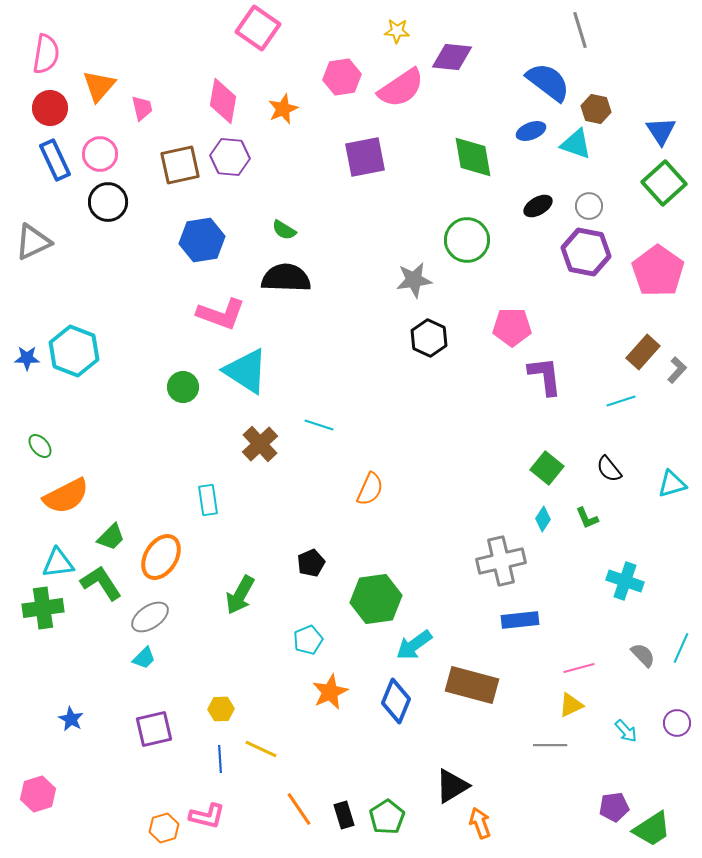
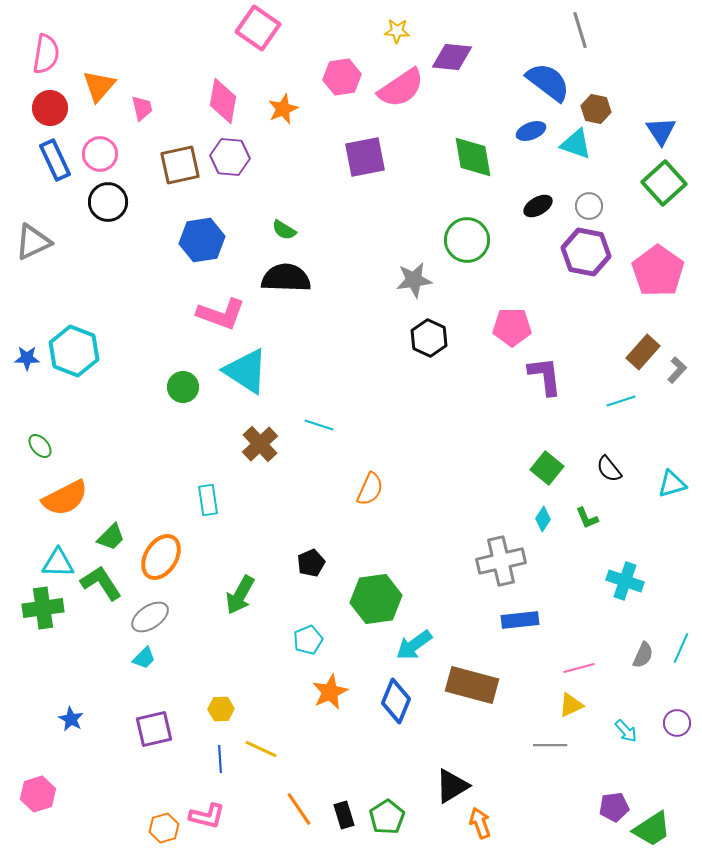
orange semicircle at (66, 496): moved 1 px left, 2 px down
cyan triangle at (58, 563): rotated 8 degrees clockwise
gray semicircle at (643, 655): rotated 68 degrees clockwise
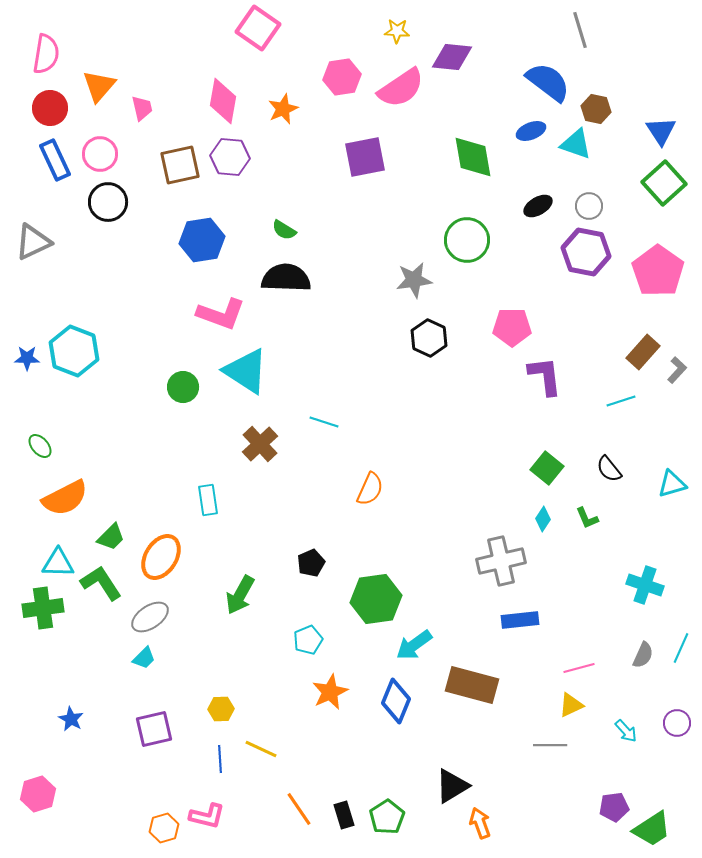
cyan line at (319, 425): moved 5 px right, 3 px up
cyan cross at (625, 581): moved 20 px right, 4 px down
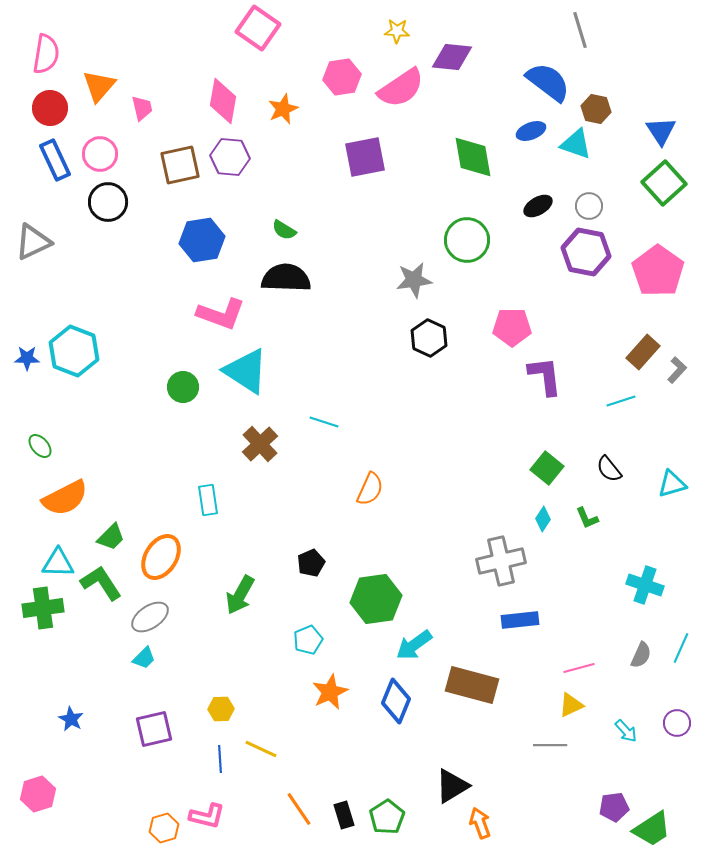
gray semicircle at (643, 655): moved 2 px left
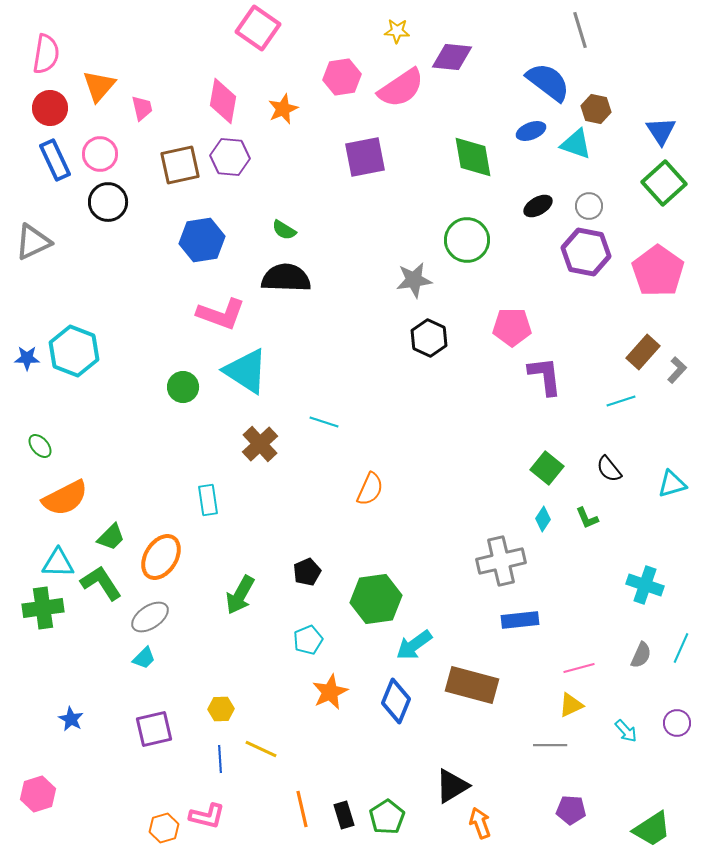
black pentagon at (311, 563): moved 4 px left, 9 px down
purple pentagon at (614, 807): moved 43 px left, 3 px down; rotated 12 degrees clockwise
orange line at (299, 809): moved 3 px right; rotated 21 degrees clockwise
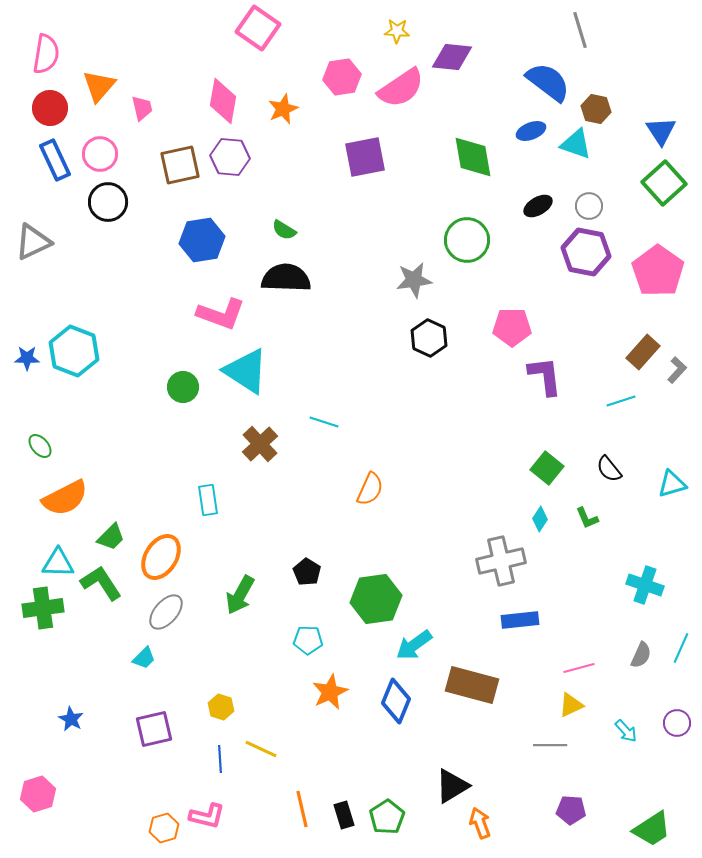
cyan diamond at (543, 519): moved 3 px left
black pentagon at (307, 572): rotated 16 degrees counterclockwise
gray ellipse at (150, 617): moved 16 px right, 5 px up; rotated 15 degrees counterclockwise
cyan pentagon at (308, 640): rotated 24 degrees clockwise
yellow hexagon at (221, 709): moved 2 px up; rotated 20 degrees clockwise
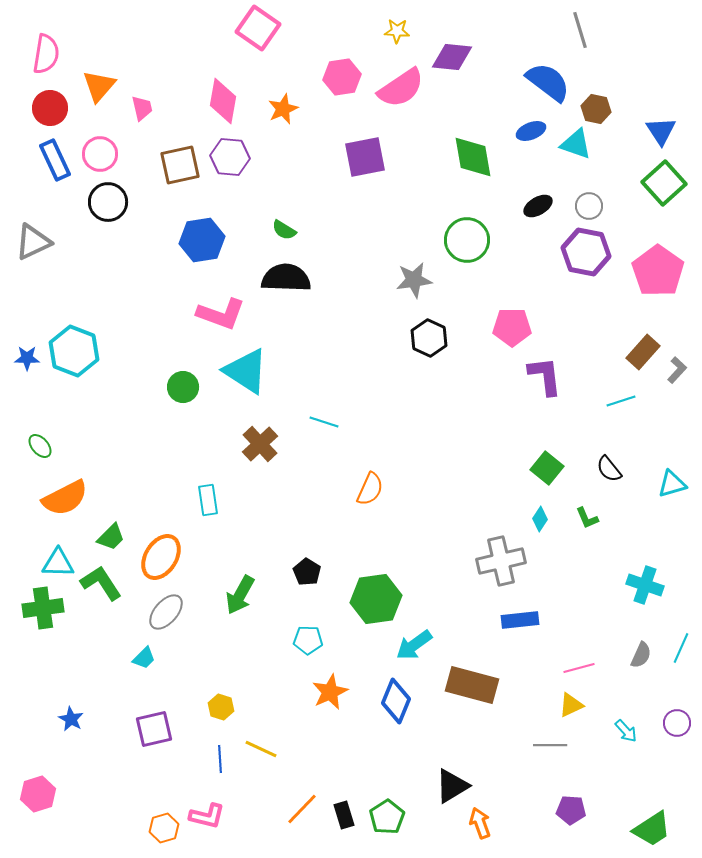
orange line at (302, 809): rotated 57 degrees clockwise
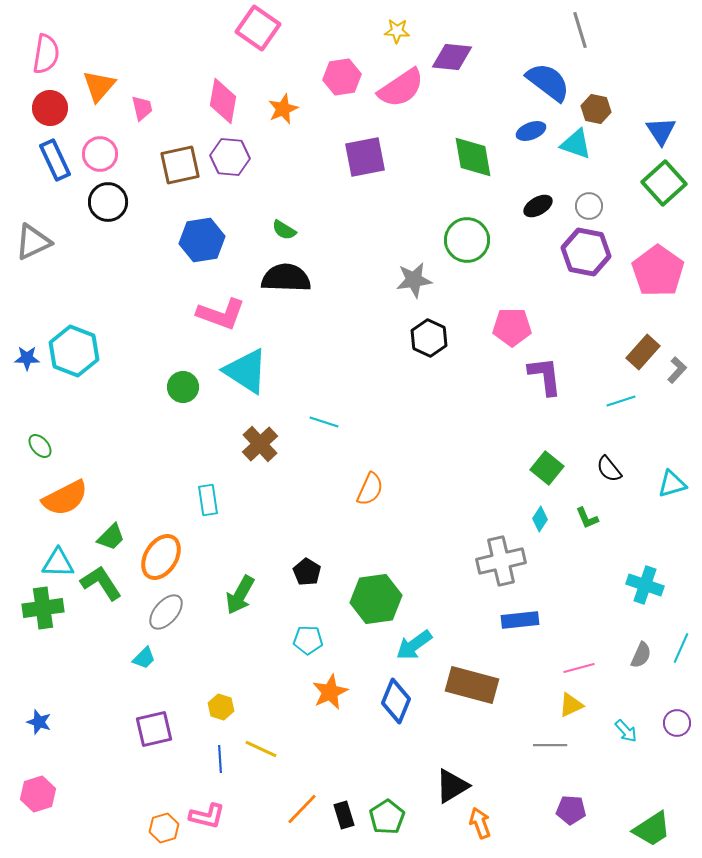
blue star at (71, 719): moved 32 px left, 3 px down; rotated 10 degrees counterclockwise
